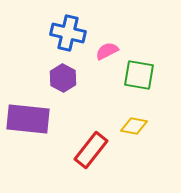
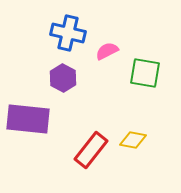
green square: moved 6 px right, 2 px up
yellow diamond: moved 1 px left, 14 px down
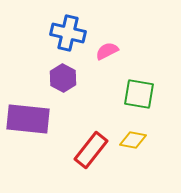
green square: moved 6 px left, 21 px down
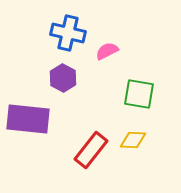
yellow diamond: rotated 8 degrees counterclockwise
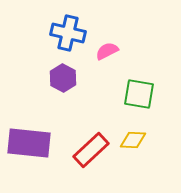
purple rectangle: moved 1 px right, 24 px down
red rectangle: rotated 9 degrees clockwise
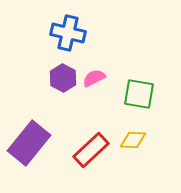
pink semicircle: moved 13 px left, 27 px down
purple rectangle: rotated 57 degrees counterclockwise
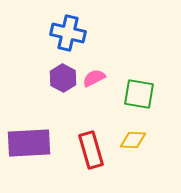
purple rectangle: rotated 48 degrees clockwise
red rectangle: rotated 63 degrees counterclockwise
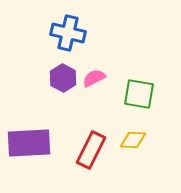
red rectangle: rotated 42 degrees clockwise
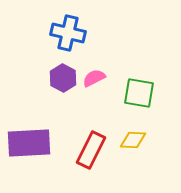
green square: moved 1 px up
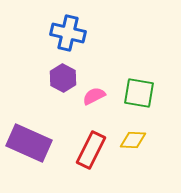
pink semicircle: moved 18 px down
purple rectangle: rotated 27 degrees clockwise
